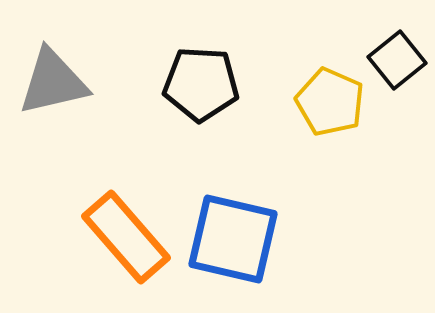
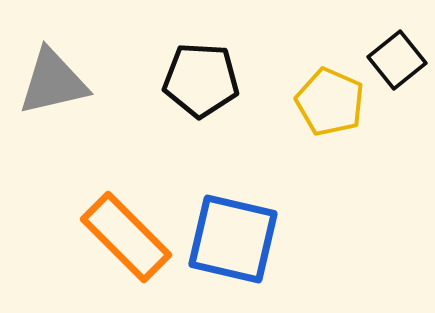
black pentagon: moved 4 px up
orange rectangle: rotated 4 degrees counterclockwise
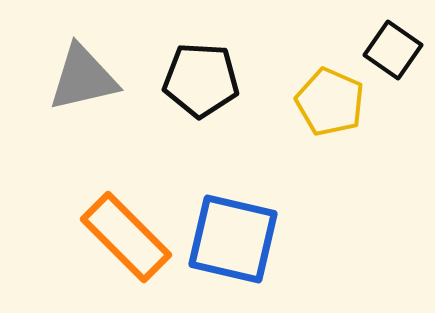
black square: moved 4 px left, 10 px up; rotated 16 degrees counterclockwise
gray triangle: moved 30 px right, 4 px up
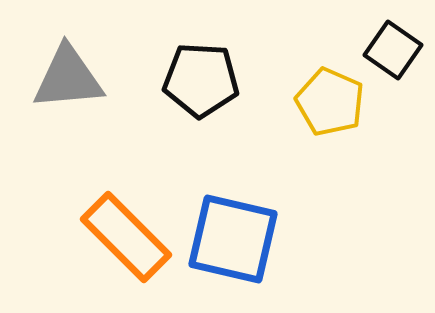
gray triangle: moved 15 px left; rotated 8 degrees clockwise
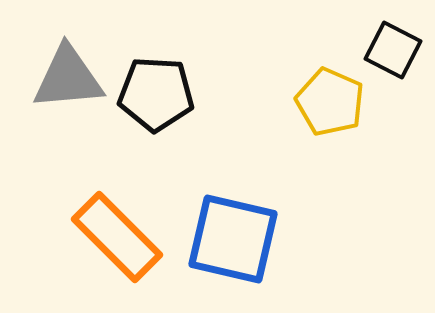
black square: rotated 8 degrees counterclockwise
black pentagon: moved 45 px left, 14 px down
orange rectangle: moved 9 px left
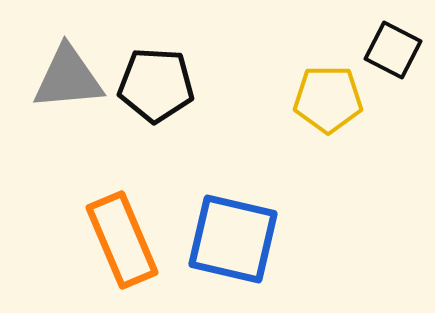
black pentagon: moved 9 px up
yellow pentagon: moved 2 px left, 3 px up; rotated 24 degrees counterclockwise
orange rectangle: moved 5 px right, 3 px down; rotated 22 degrees clockwise
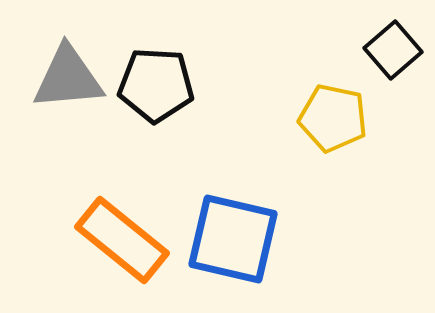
black square: rotated 22 degrees clockwise
yellow pentagon: moved 5 px right, 19 px down; rotated 12 degrees clockwise
orange rectangle: rotated 28 degrees counterclockwise
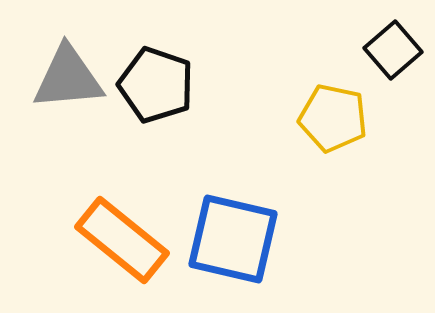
black pentagon: rotated 16 degrees clockwise
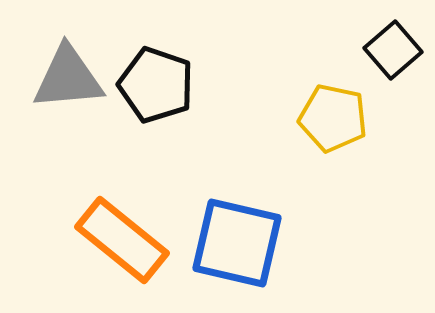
blue square: moved 4 px right, 4 px down
